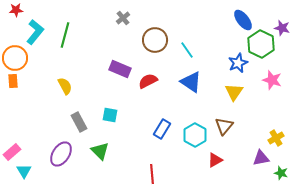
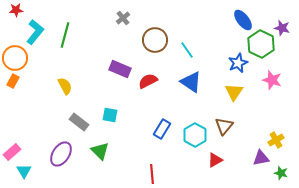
orange rectangle: rotated 32 degrees clockwise
gray rectangle: rotated 24 degrees counterclockwise
yellow cross: moved 2 px down
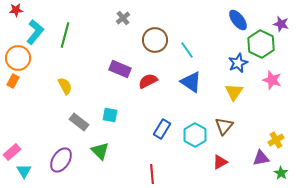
blue ellipse: moved 5 px left
purple star: moved 1 px left, 4 px up
orange circle: moved 3 px right
purple ellipse: moved 6 px down
red triangle: moved 5 px right, 2 px down
green star: rotated 16 degrees clockwise
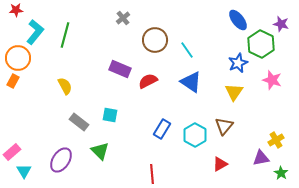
red triangle: moved 2 px down
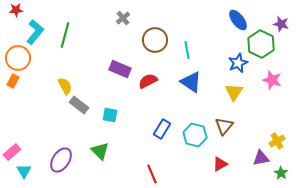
cyan line: rotated 24 degrees clockwise
gray rectangle: moved 17 px up
cyan hexagon: rotated 15 degrees counterclockwise
yellow cross: moved 1 px right, 1 px down
red line: rotated 18 degrees counterclockwise
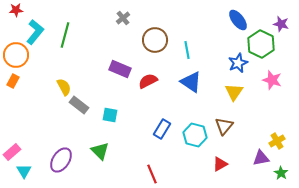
orange circle: moved 2 px left, 3 px up
yellow semicircle: moved 1 px left, 1 px down
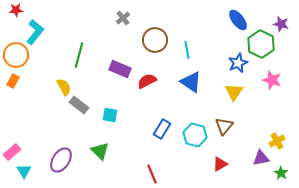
green line: moved 14 px right, 20 px down
red semicircle: moved 1 px left
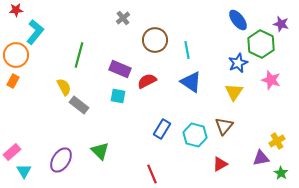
pink star: moved 1 px left
cyan square: moved 8 px right, 19 px up
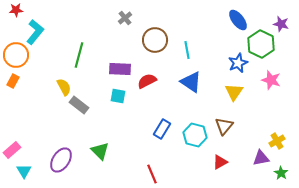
gray cross: moved 2 px right
purple rectangle: rotated 20 degrees counterclockwise
pink rectangle: moved 2 px up
red triangle: moved 2 px up
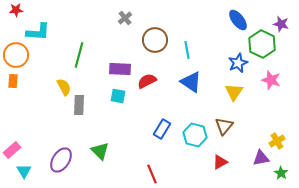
cyan L-shape: moved 3 px right; rotated 55 degrees clockwise
green hexagon: moved 1 px right
orange rectangle: rotated 24 degrees counterclockwise
gray rectangle: rotated 54 degrees clockwise
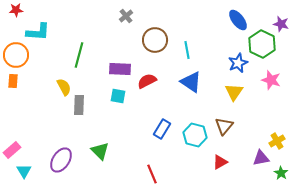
gray cross: moved 1 px right, 2 px up
